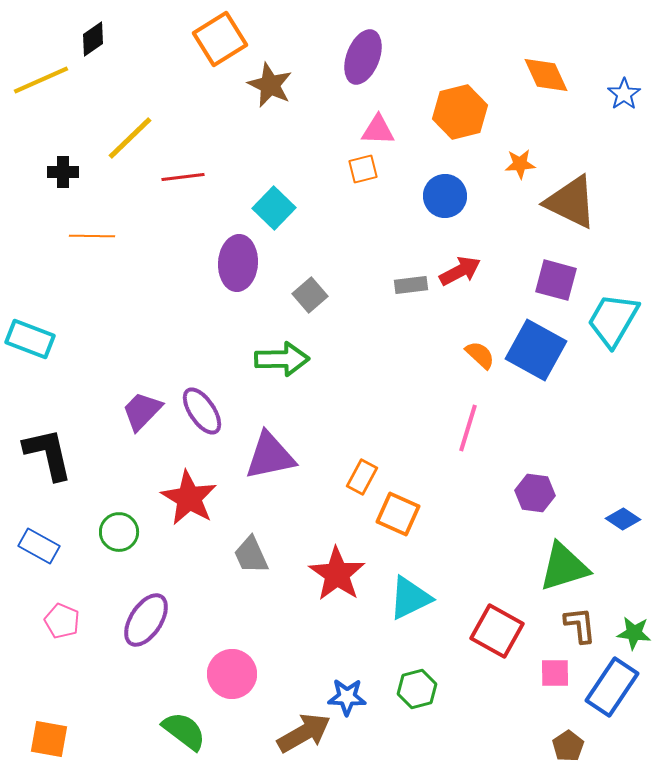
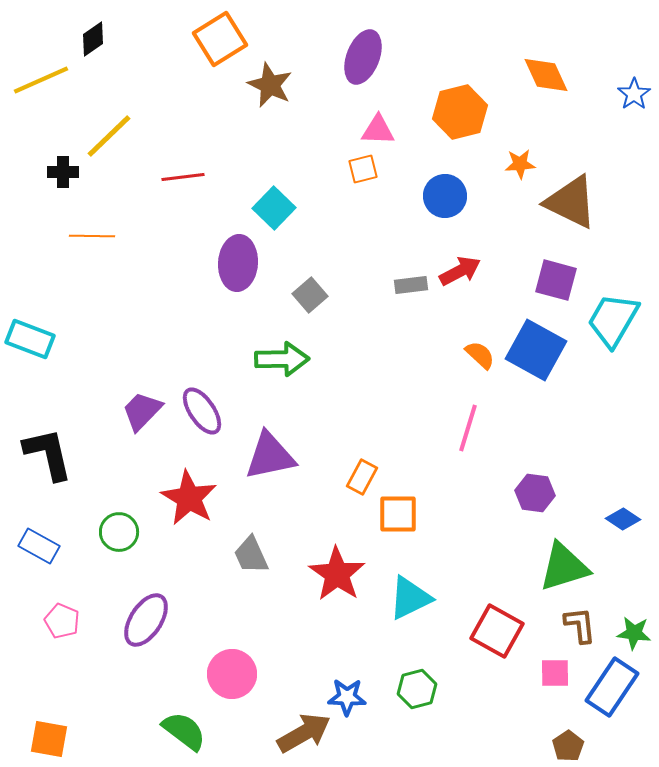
blue star at (624, 94): moved 10 px right
yellow line at (130, 138): moved 21 px left, 2 px up
orange square at (398, 514): rotated 24 degrees counterclockwise
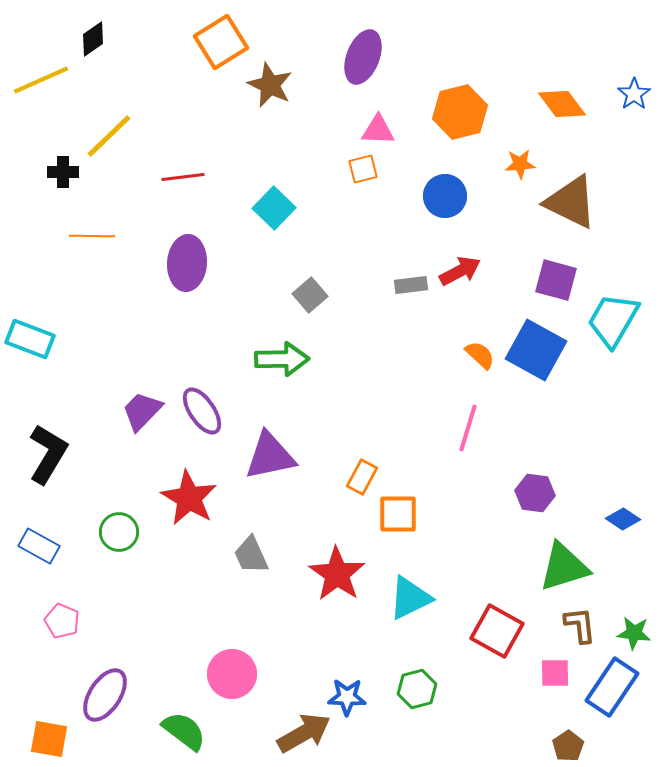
orange square at (220, 39): moved 1 px right, 3 px down
orange diamond at (546, 75): moved 16 px right, 29 px down; rotated 12 degrees counterclockwise
purple ellipse at (238, 263): moved 51 px left
black L-shape at (48, 454): rotated 44 degrees clockwise
purple ellipse at (146, 620): moved 41 px left, 75 px down
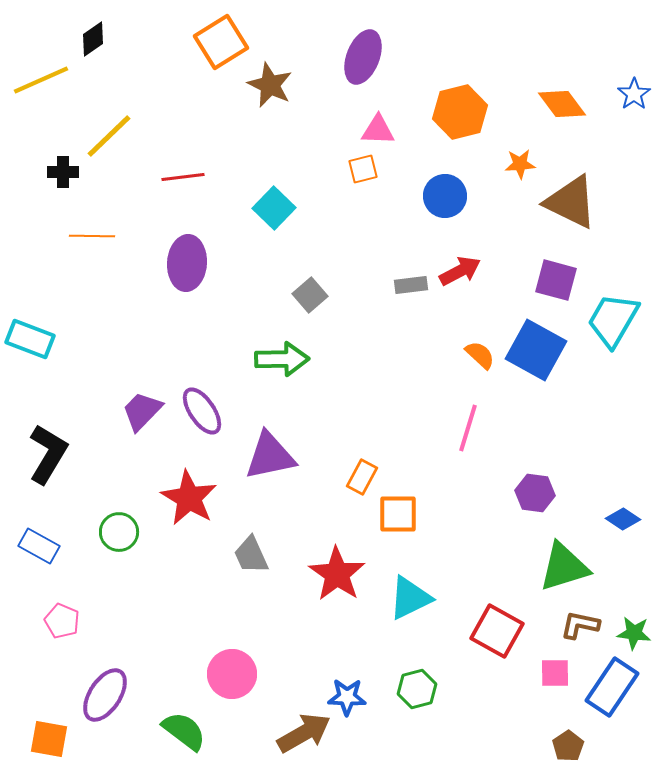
brown L-shape at (580, 625): rotated 72 degrees counterclockwise
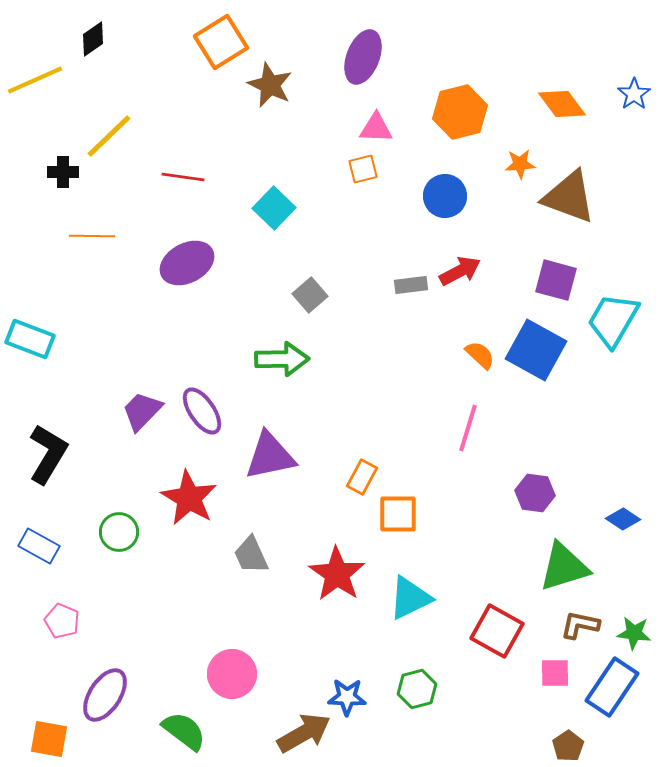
yellow line at (41, 80): moved 6 px left
pink triangle at (378, 130): moved 2 px left, 2 px up
red line at (183, 177): rotated 15 degrees clockwise
brown triangle at (571, 202): moved 2 px left, 5 px up; rotated 6 degrees counterclockwise
purple ellipse at (187, 263): rotated 58 degrees clockwise
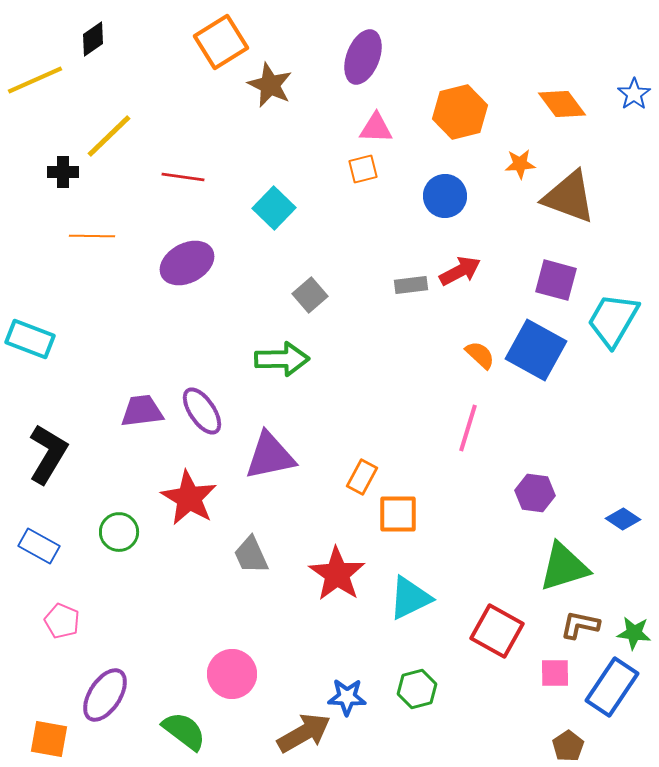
purple trapezoid at (142, 411): rotated 39 degrees clockwise
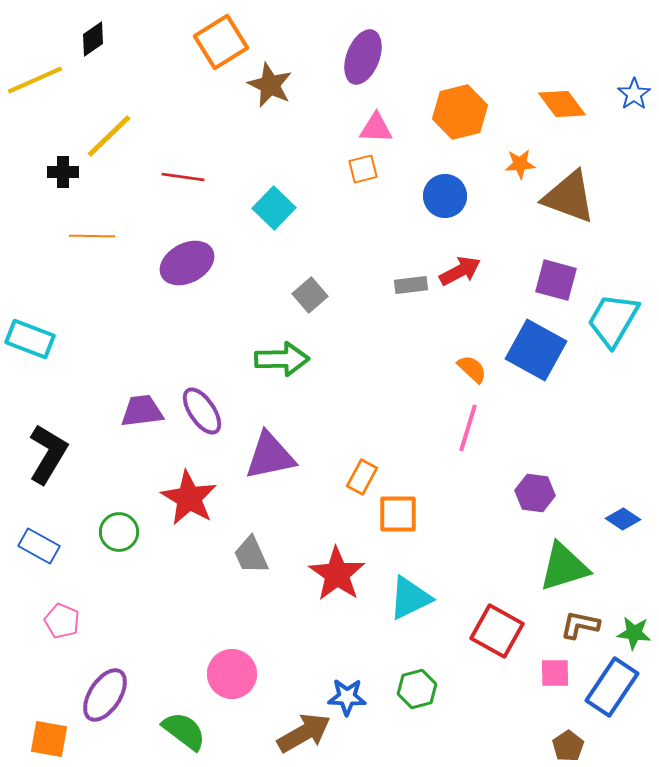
orange semicircle at (480, 355): moved 8 px left, 14 px down
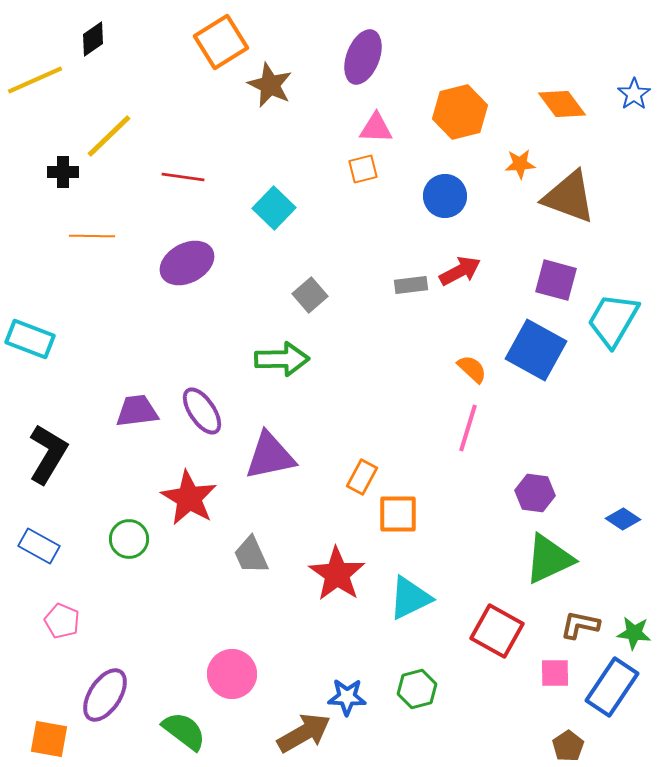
purple trapezoid at (142, 411): moved 5 px left
green circle at (119, 532): moved 10 px right, 7 px down
green triangle at (564, 567): moved 15 px left, 8 px up; rotated 8 degrees counterclockwise
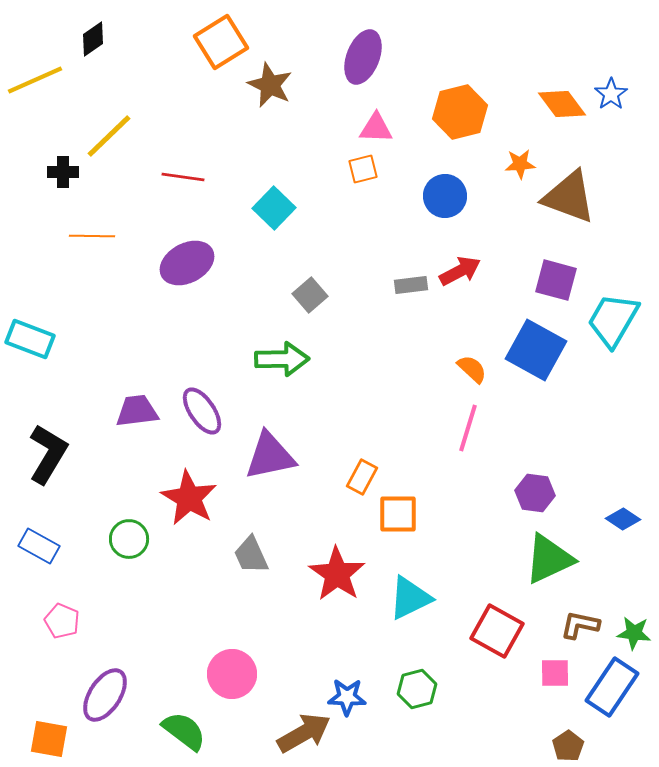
blue star at (634, 94): moved 23 px left
